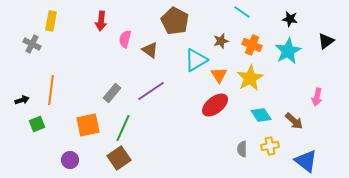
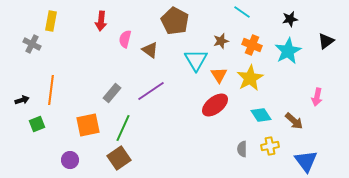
black star: rotated 21 degrees counterclockwise
cyan triangle: rotated 30 degrees counterclockwise
blue triangle: rotated 15 degrees clockwise
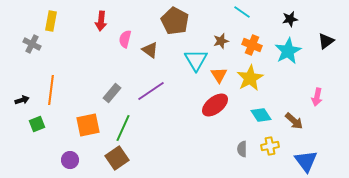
brown square: moved 2 px left
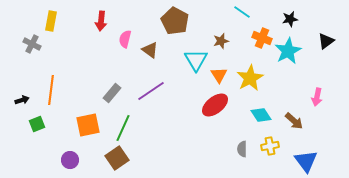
orange cross: moved 10 px right, 7 px up
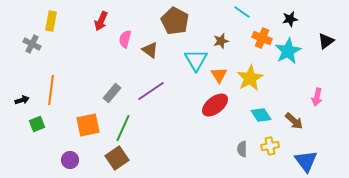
red arrow: rotated 18 degrees clockwise
